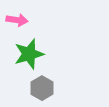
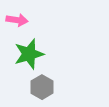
gray hexagon: moved 1 px up
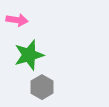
green star: moved 1 px down
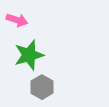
pink arrow: rotated 10 degrees clockwise
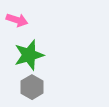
gray hexagon: moved 10 px left
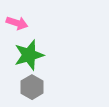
pink arrow: moved 3 px down
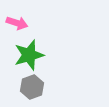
gray hexagon: rotated 10 degrees clockwise
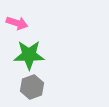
green star: rotated 16 degrees clockwise
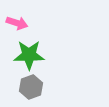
gray hexagon: moved 1 px left
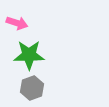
gray hexagon: moved 1 px right, 1 px down
